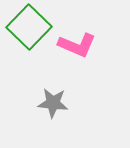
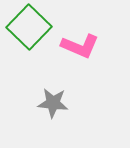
pink L-shape: moved 3 px right, 1 px down
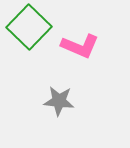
gray star: moved 6 px right, 2 px up
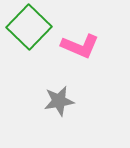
gray star: rotated 16 degrees counterclockwise
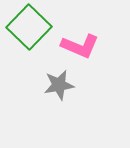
gray star: moved 16 px up
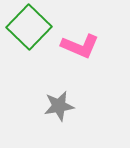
gray star: moved 21 px down
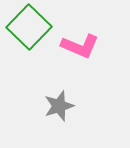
gray star: rotated 8 degrees counterclockwise
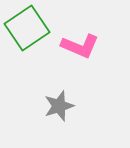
green square: moved 2 px left, 1 px down; rotated 12 degrees clockwise
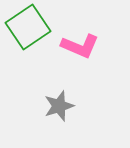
green square: moved 1 px right, 1 px up
